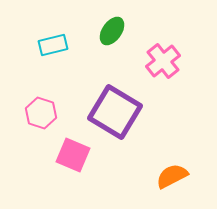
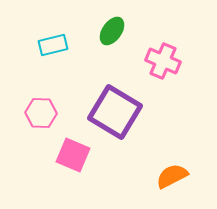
pink cross: rotated 28 degrees counterclockwise
pink hexagon: rotated 16 degrees counterclockwise
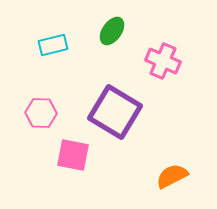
pink square: rotated 12 degrees counterclockwise
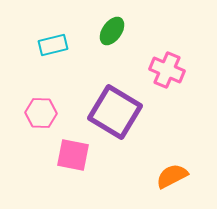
pink cross: moved 4 px right, 9 px down
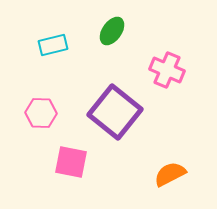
purple square: rotated 8 degrees clockwise
pink square: moved 2 px left, 7 px down
orange semicircle: moved 2 px left, 2 px up
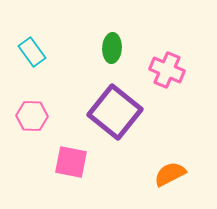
green ellipse: moved 17 px down; rotated 32 degrees counterclockwise
cyan rectangle: moved 21 px left, 7 px down; rotated 68 degrees clockwise
pink hexagon: moved 9 px left, 3 px down
